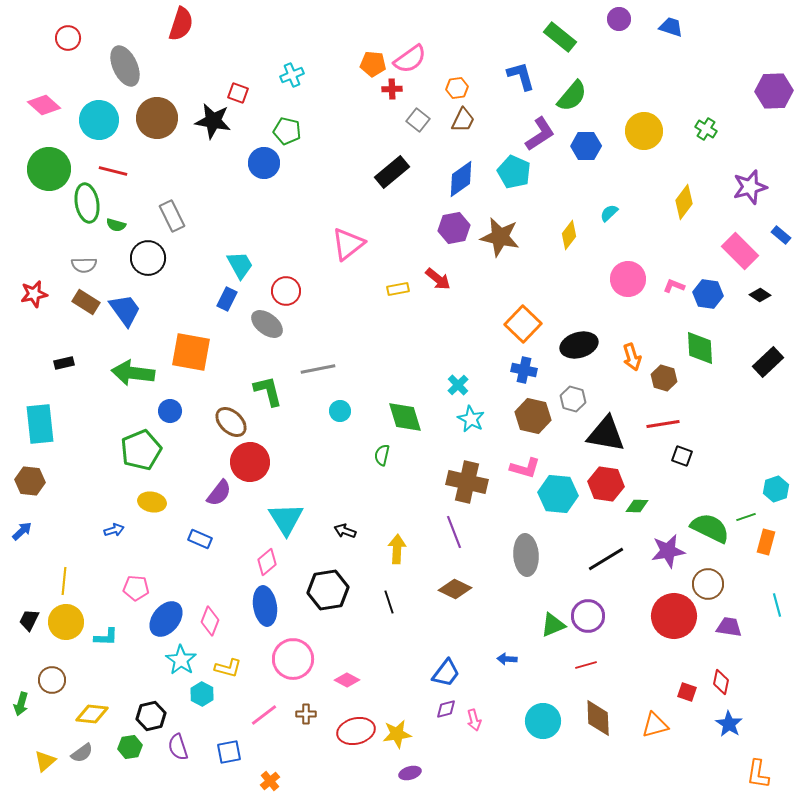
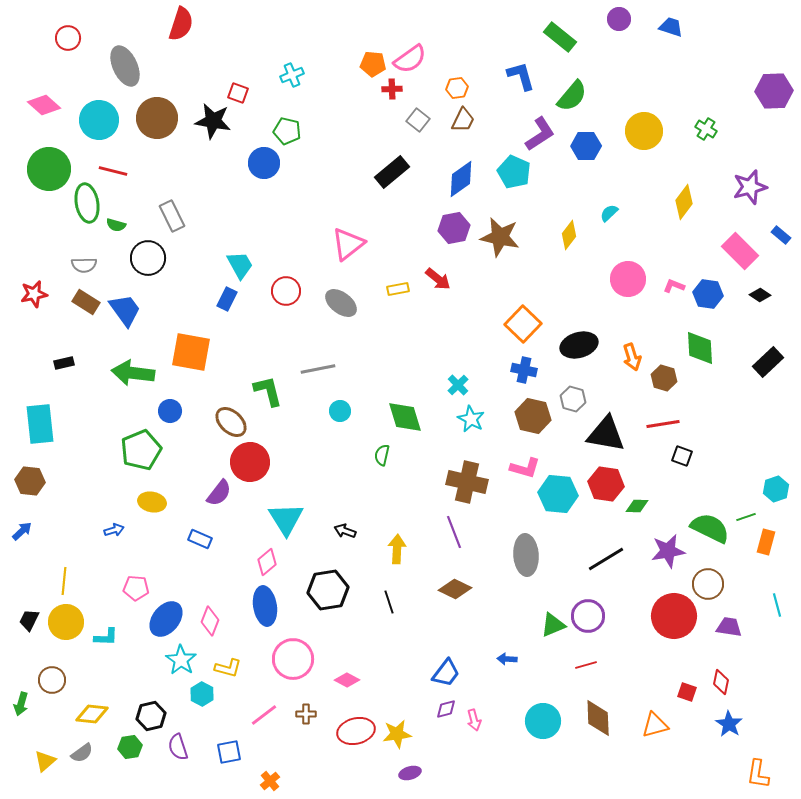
gray ellipse at (267, 324): moved 74 px right, 21 px up
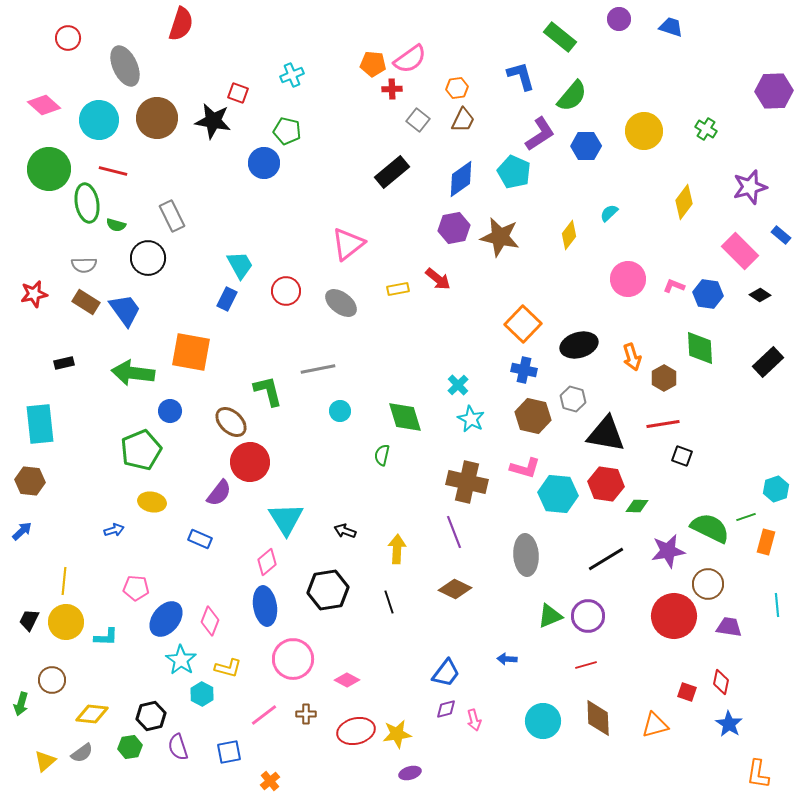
brown hexagon at (664, 378): rotated 15 degrees clockwise
cyan line at (777, 605): rotated 10 degrees clockwise
green triangle at (553, 625): moved 3 px left, 9 px up
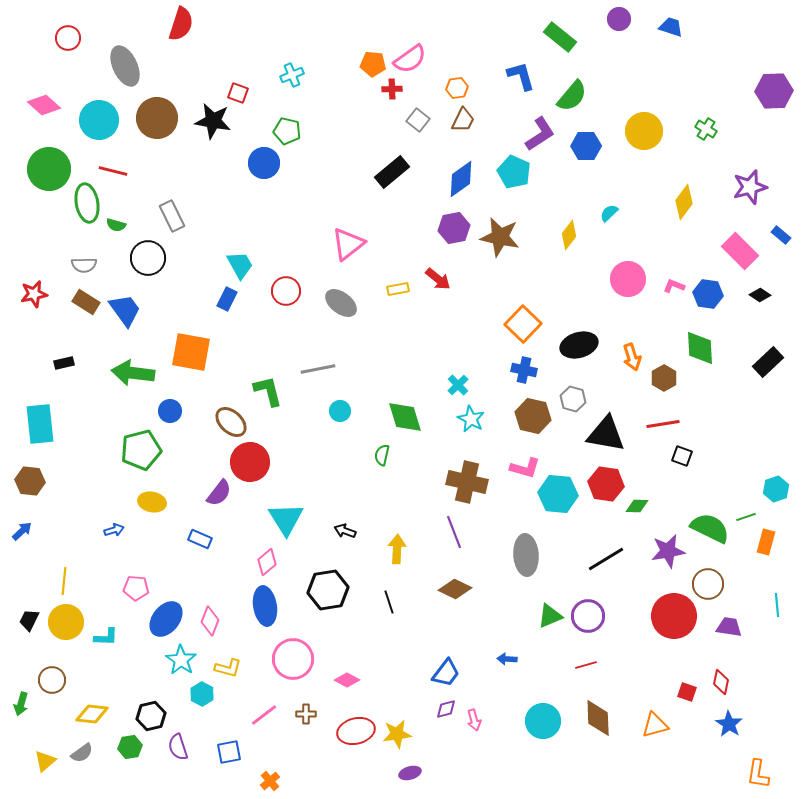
green pentagon at (141, 450): rotated 9 degrees clockwise
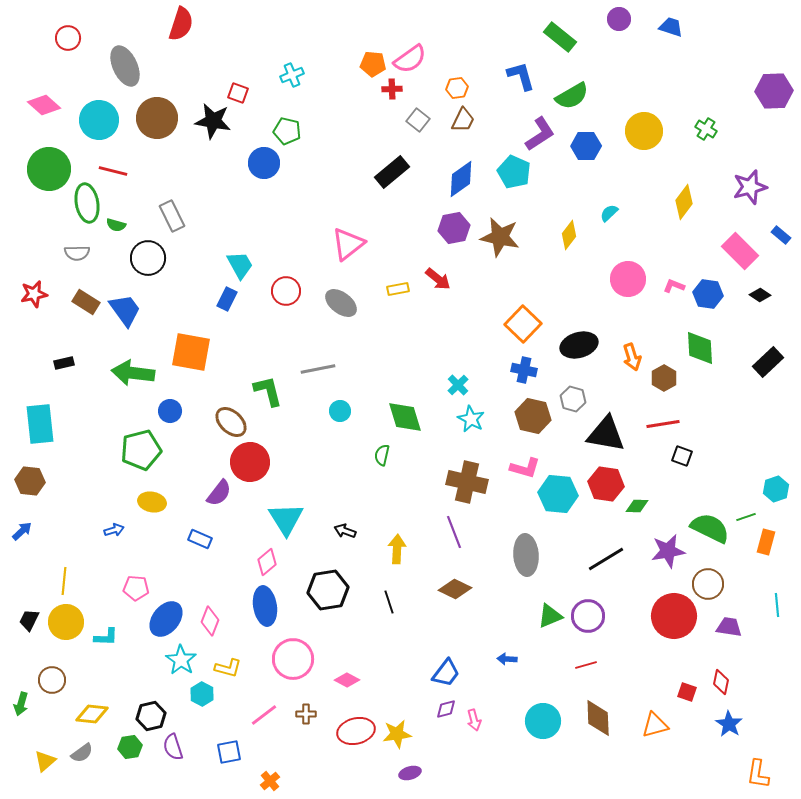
green semicircle at (572, 96): rotated 20 degrees clockwise
gray semicircle at (84, 265): moved 7 px left, 12 px up
purple semicircle at (178, 747): moved 5 px left
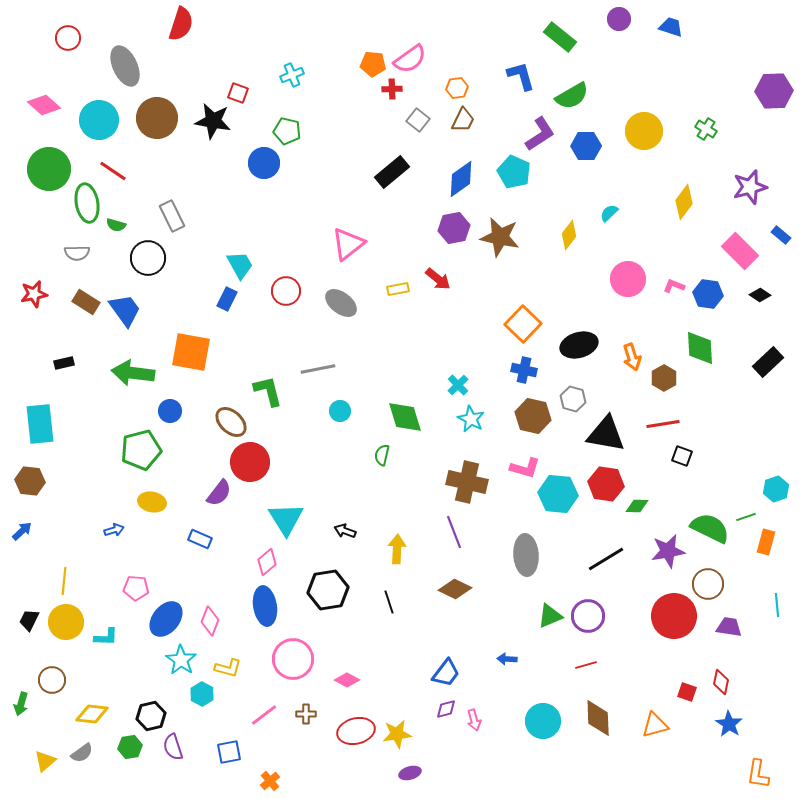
red line at (113, 171): rotated 20 degrees clockwise
